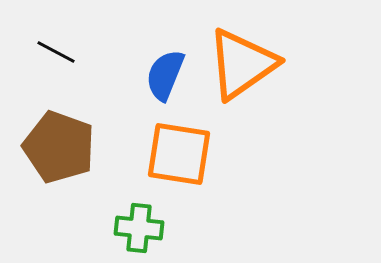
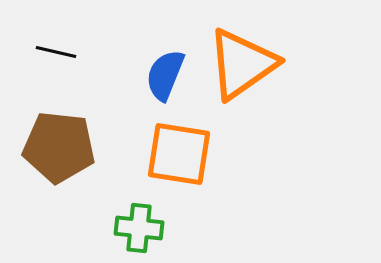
black line: rotated 15 degrees counterclockwise
brown pentagon: rotated 14 degrees counterclockwise
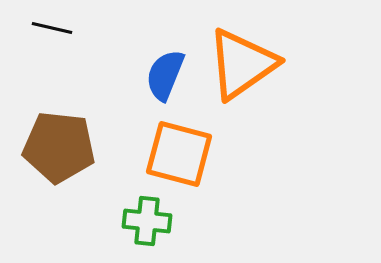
black line: moved 4 px left, 24 px up
orange square: rotated 6 degrees clockwise
green cross: moved 8 px right, 7 px up
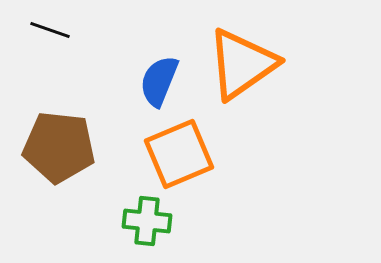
black line: moved 2 px left, 2 px down; rotated 6 degrees clockwise
blue semicircle: moved 6 px left, 6 px down
orange square: rotated 38 degrees counterclockwise
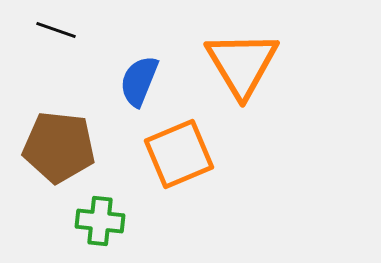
black line: moved 6 px right
orange triangle: rotated 26 degrees counterclockwise
blue semicircle: moved 20 px left
green cross: moved 47 px left
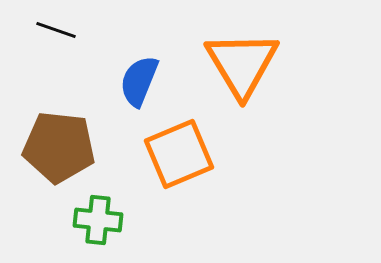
green cross: moved 2 px left, 1 px up
